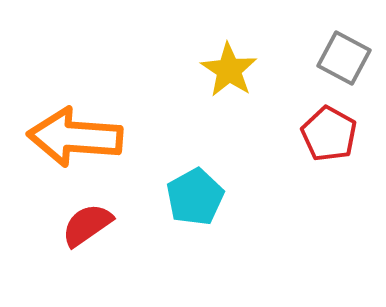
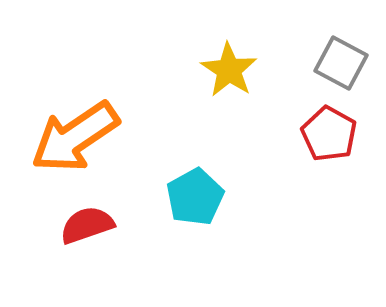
gray square: moved 3 px left, 5 px down
orange arrow: rotated 38 degrees counterclockwise
red semicircle: rotated 16 degrees clockwise
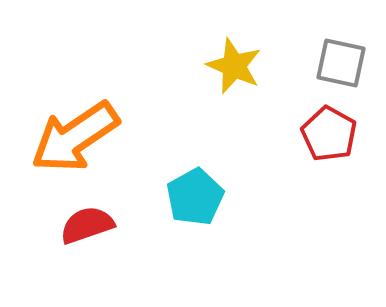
gray square: rotated 16 degrees counterclockwise
yellow star: moved 5 px right, 4 px up; rotated 10 degrees counterclockwise
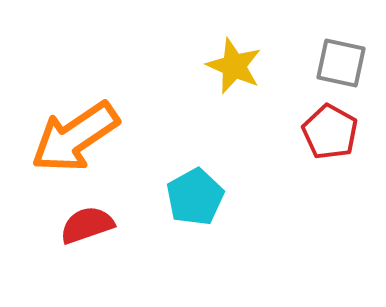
red pentagon: moved 1 px right, 2 px up
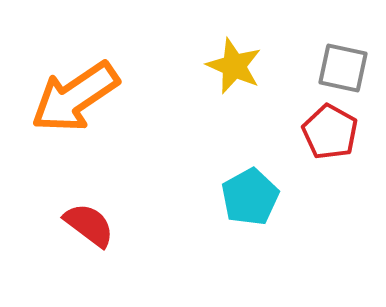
gray square: moved 2 px right, 5 px down
orange arrow: moved 40 px up
cyan pentagon: moved 55 px right
red semicircle: moved 2 px right; rotated 56 degrees clockwise
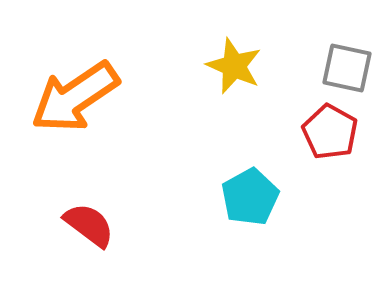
gray square: moved 4 px right
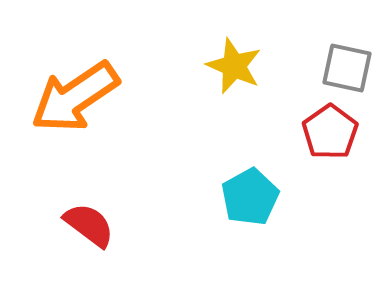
red pentagon: rotated 8 degrees clockwise
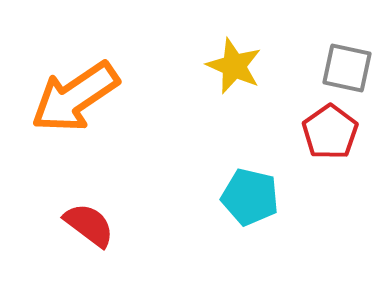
cyan pentagon: rotated 30 degrees counterclockwise
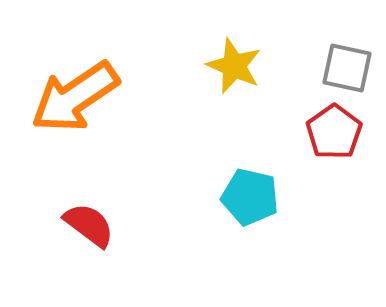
red pentagon: moved 4 px right
